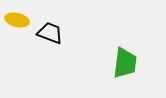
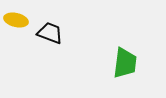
yellow ellipse: moved 1 px left
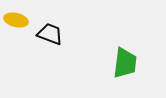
black trapezoid: moved 1 px down
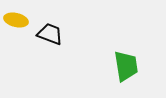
green trapezoid: moved 1 px right, 3 px down; rotated 16 degrees counterclockwise
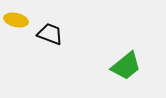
green trapezoid: rotated 60 degrees clockwise
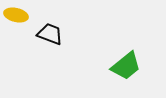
yellow ellipse: moved 5 px up
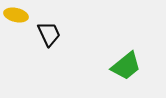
black trapezoid: moved 1 px left; rotated 44 degrees clockwise
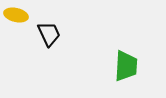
green trapezoid: rotated 48 degrees counterclockwise
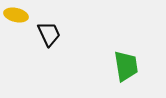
green trapezoid: rotated 12 degrees counterclockwise
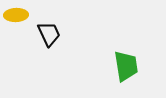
yellow ellipse: rotated 15 degrees counterclockwise
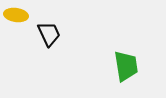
yellow ellipse: rotated 10 degrees clockwise
